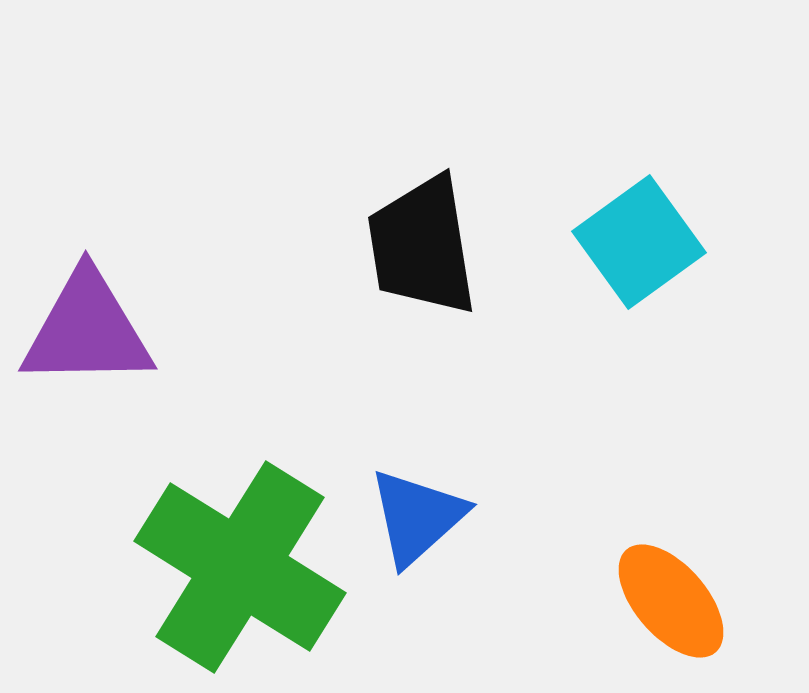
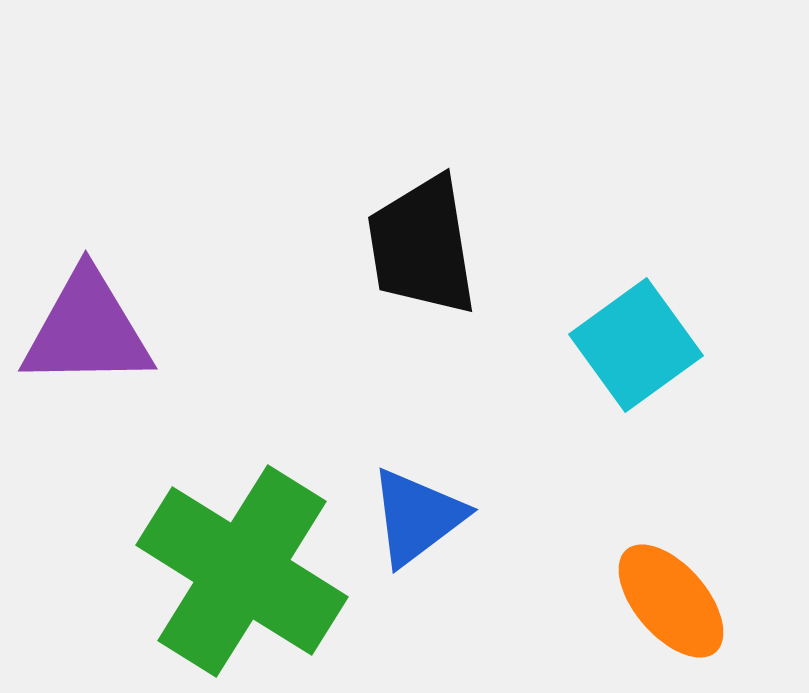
cyan square: moved 3 px left, 103 px down
blue triangle: rotated 5 degrees clockwise
green cross: moved 2 px right, 4 px down
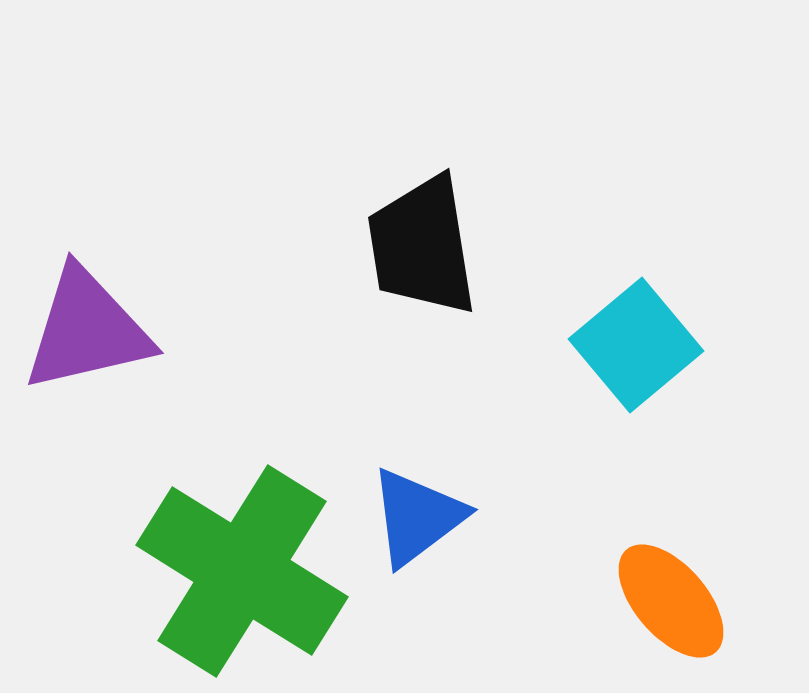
purple triangle: rotated 12 degrees counterclockwise
cyan square: rotated 4 degrees counterclockwise
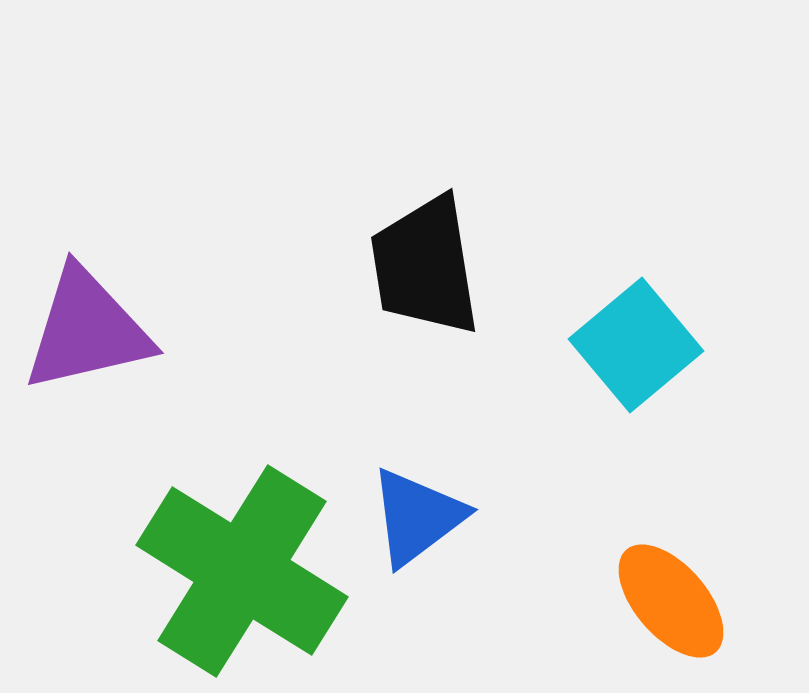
black trapezoid: moved 3 px right, 20 px down
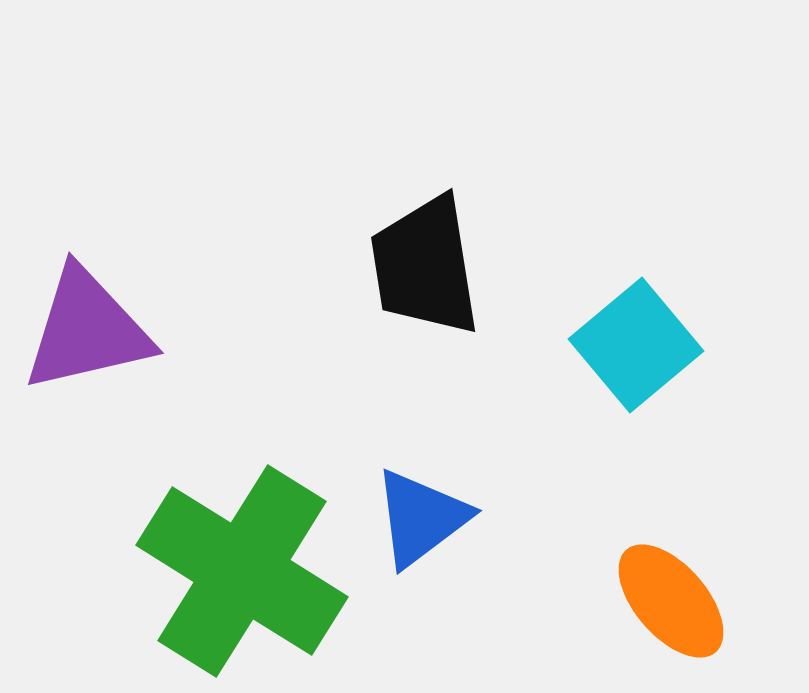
blue triangle: moved 4 px right, 1 px down
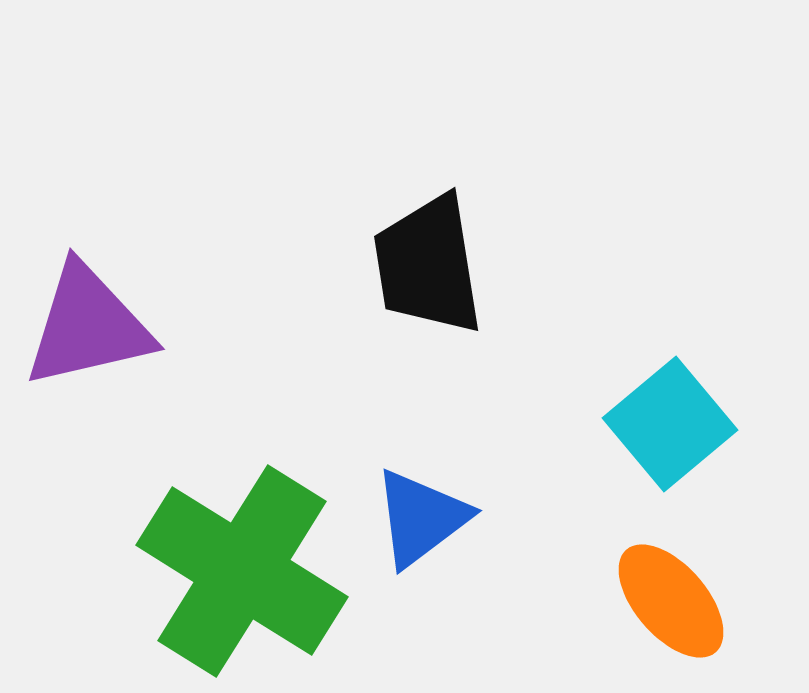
black trapezoid: moved 3 px right, 1 px up
purple triangle: moved 1 px right, 4 px up
cyan square: moved 34 px right, 79 px down
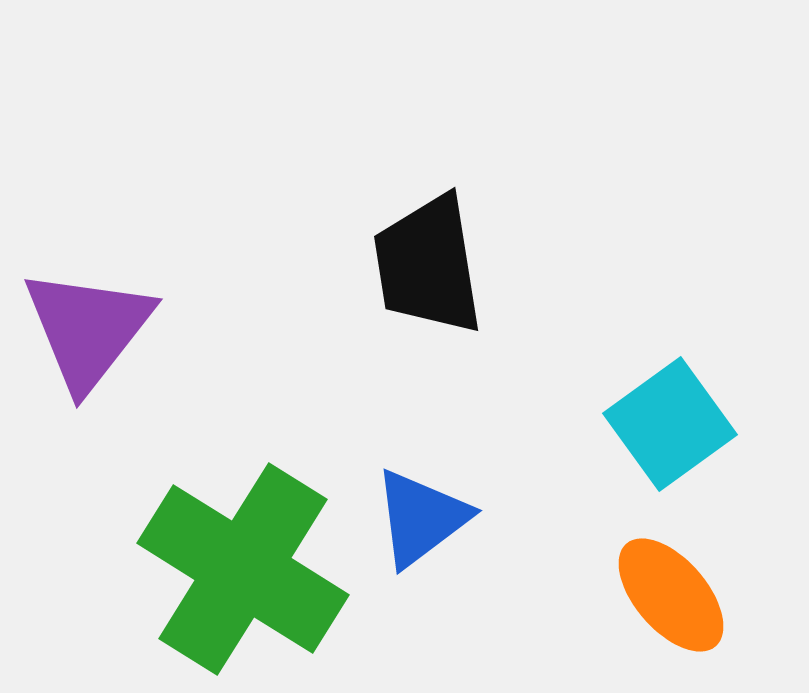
purple triangle: moved 3 px down; rotated 39 degrees counterclockwise
cyan square: rotated 4 degrees clockwise
green cross: moved 1 px right, 2 px up
orange ellipse: moved 6 px up
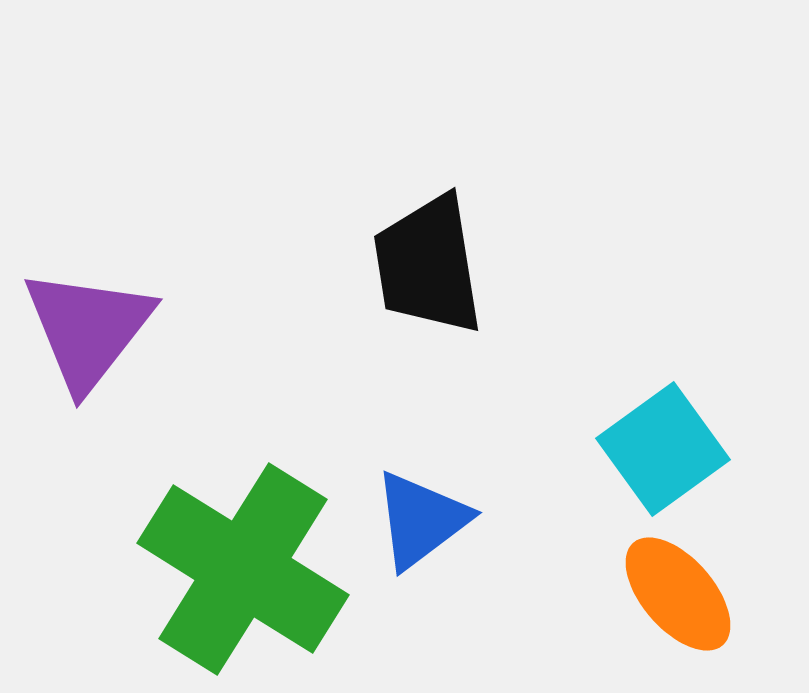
cyan square: moved 7 px left, 25 px down
blue triangle: moved 2 px down
orange ellipse: moved 7 px right, 1 px up
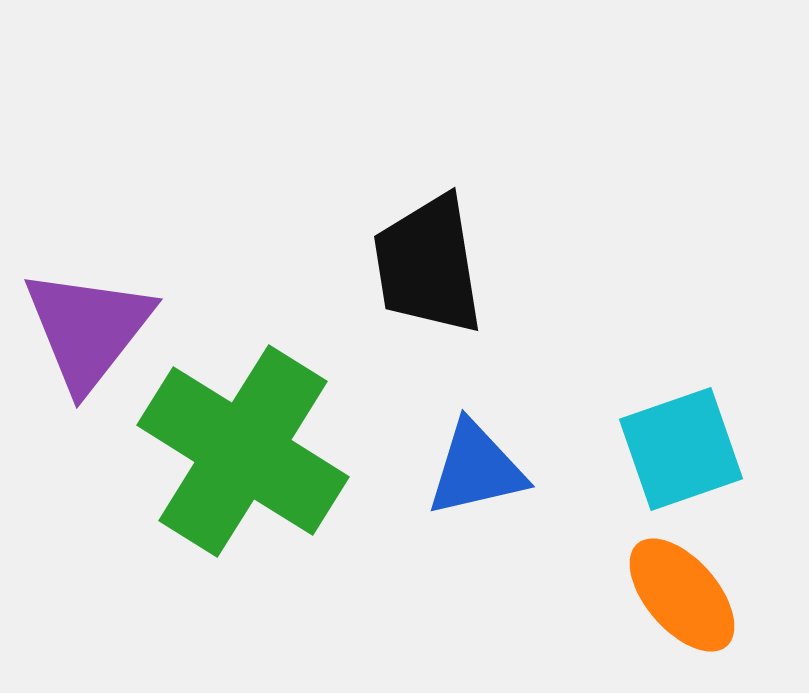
cyan square: moved 18 px right; rotated 17 degrees clockwise
blue triangle: moved 55 px right, 51 px up; rotated 24 degrees clockwise
green cross: moved 118 px up
orange ellipse: moved 4 px right, 1 px down
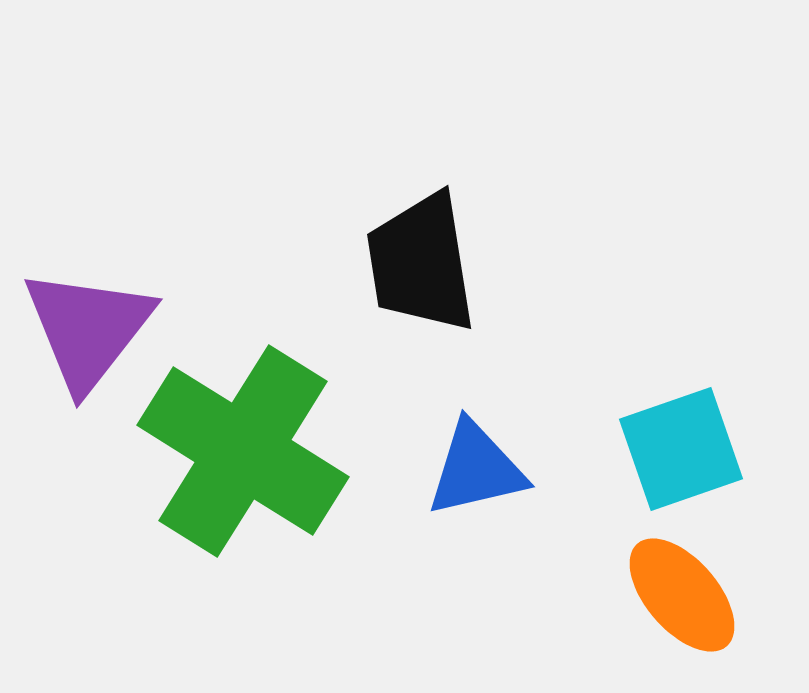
black trapezoid: moved 7 px left, 2 px up
